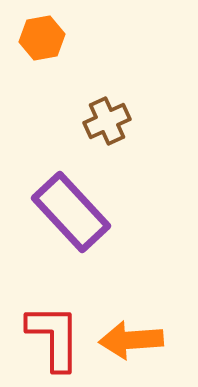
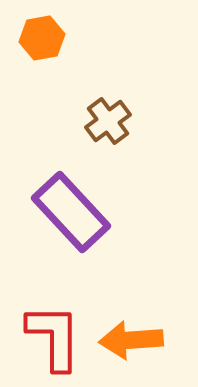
brown cross: moved 1 px right; rotated 12 degrees counterclockwise
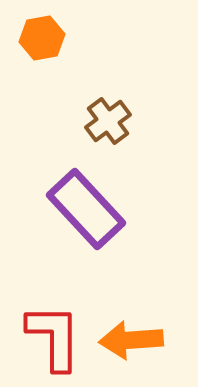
purple rectangle: moved 15 px right, 3 px up
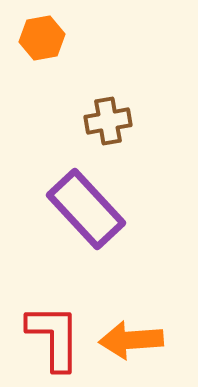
brown cross: rotated 27 degrees clockwise
